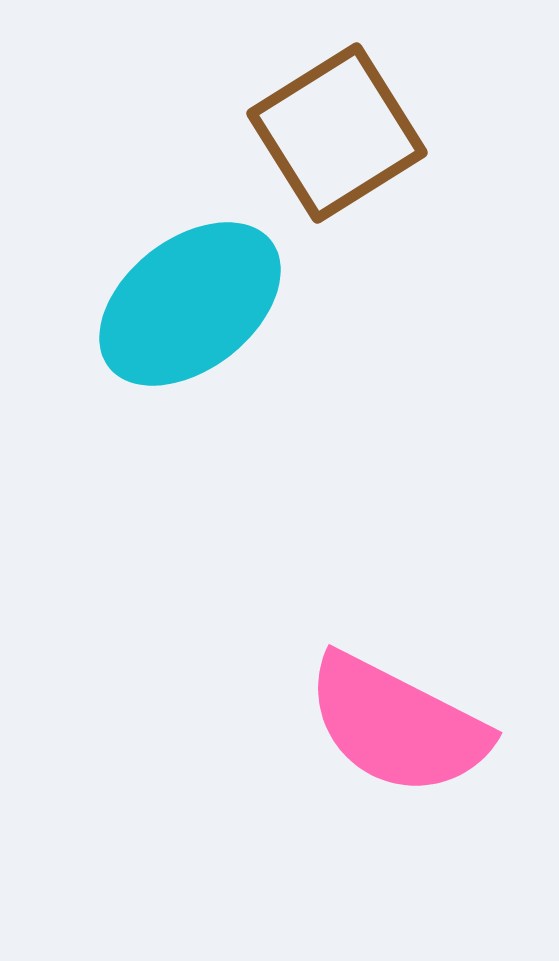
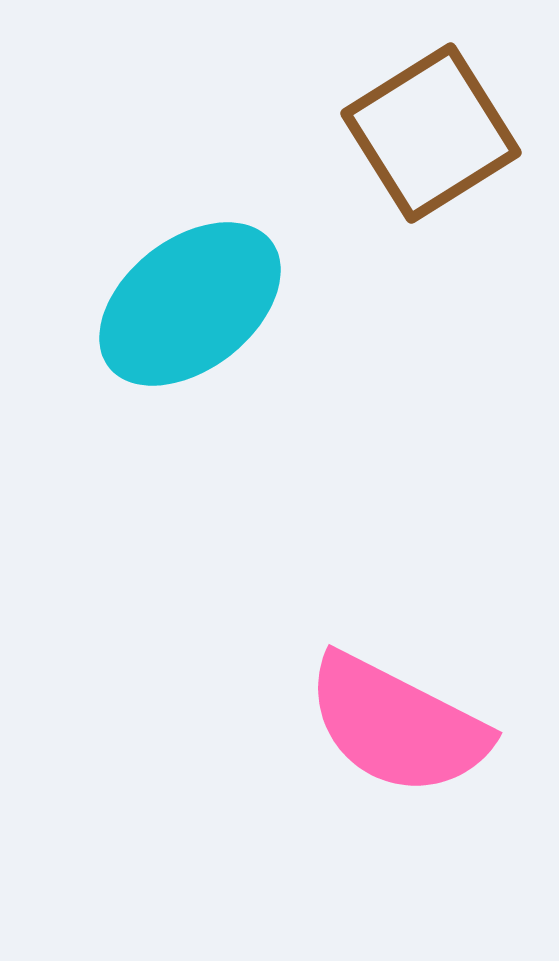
brown square: moved 94 px right
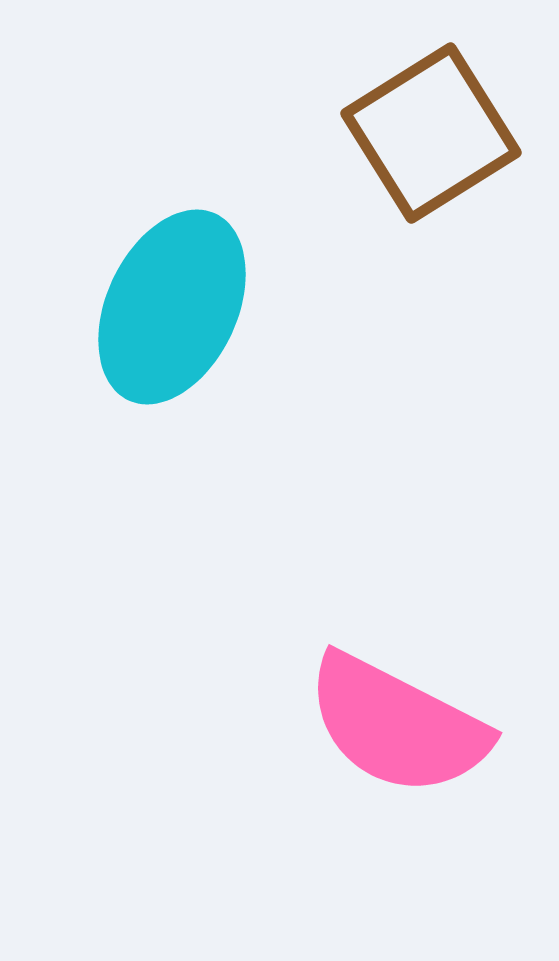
cyan ellipse: moved 18 px left, 3 px down; rotated 27 degrees counterclockwise
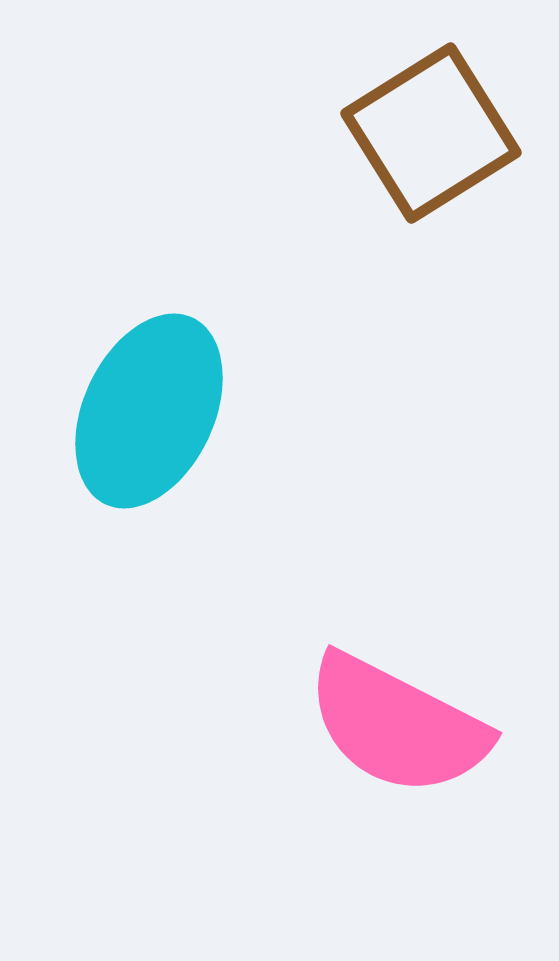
cyan ellipse: moved 23 px left, 104 px down
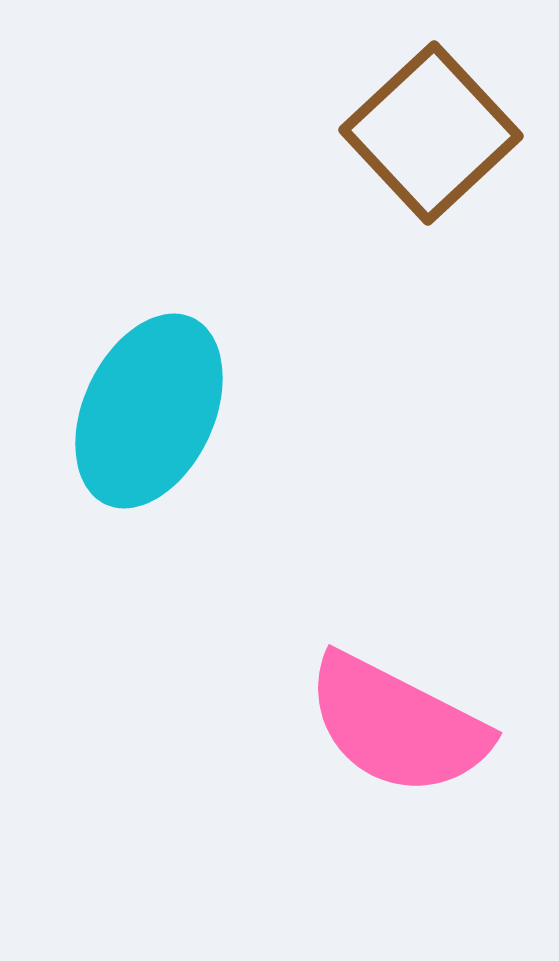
brown square: rotated 11 degrees counterclockwise
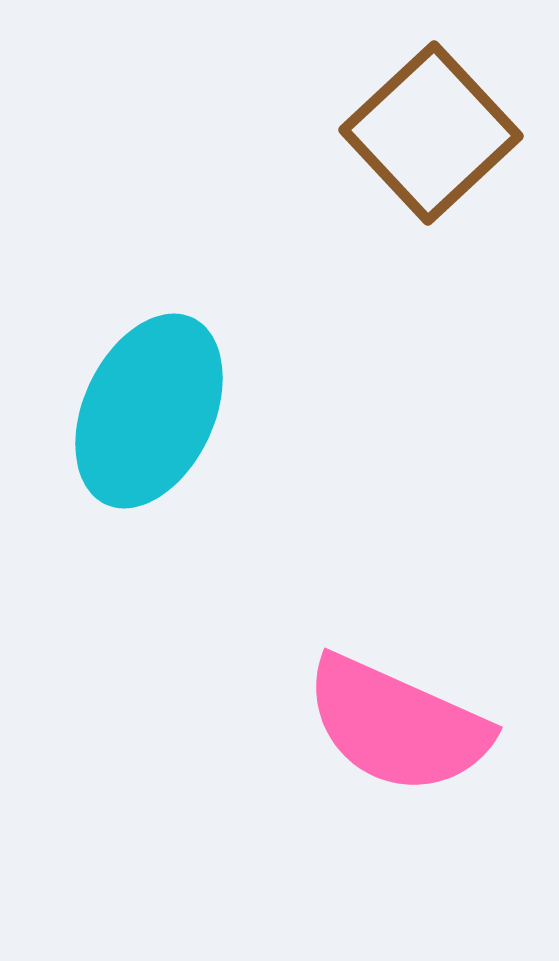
pink semicircle: rotated 3 degrees counterclockwise
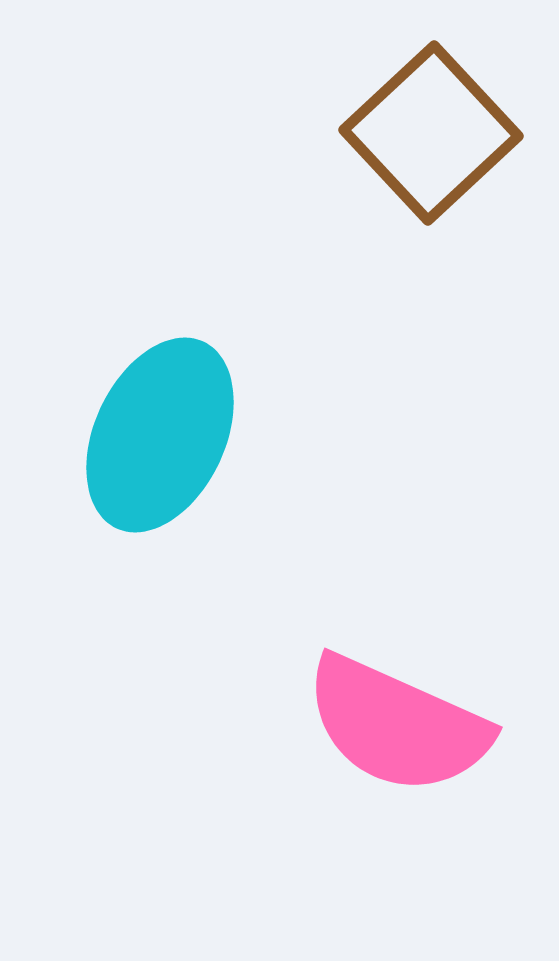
cyan ellipse: moved 11 px right, 24 px down
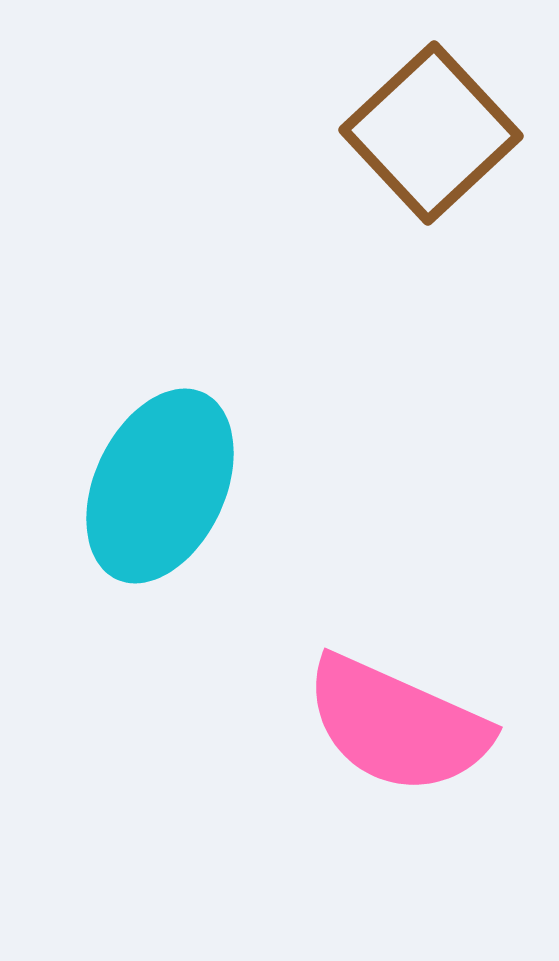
cyan ellipse: moved 51 px down
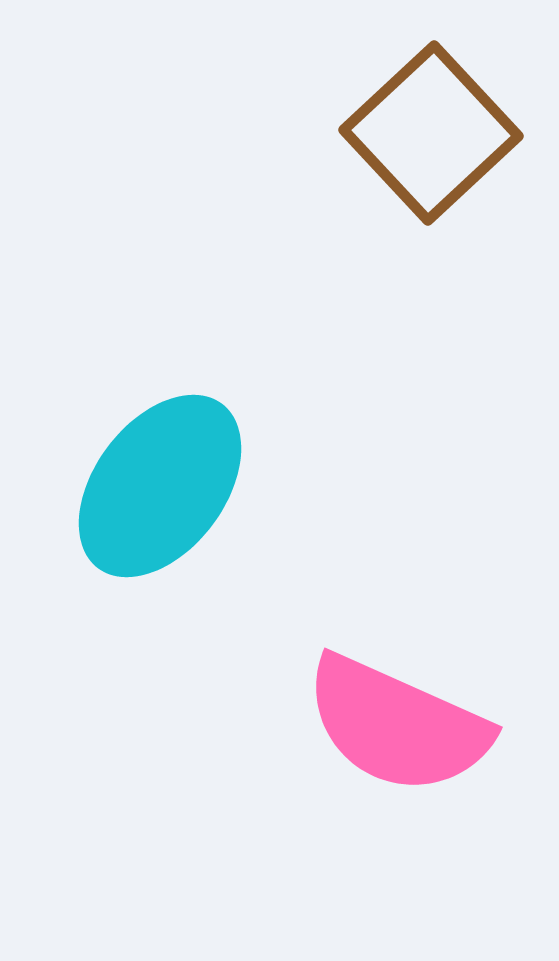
cyan ellipse: rotated 12 degrees clockwise
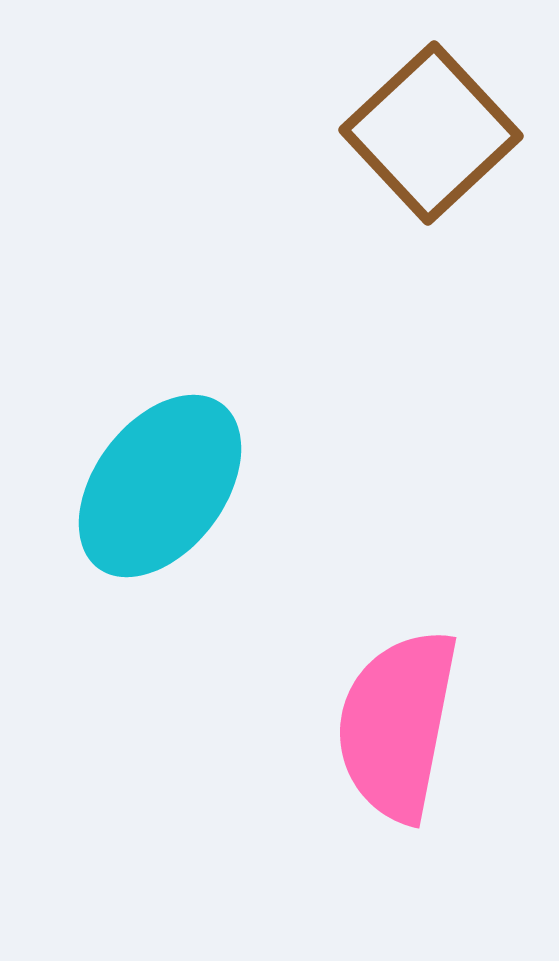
pink semicircle: rotated 77 degrees clockwise
